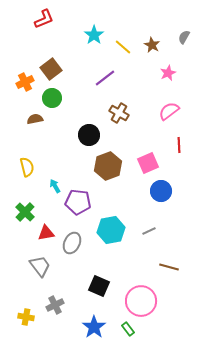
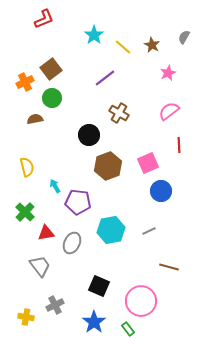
blue star: moved 5 px up
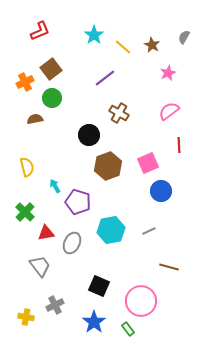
red L-shape: moved 4 px left, 12 px down
purple pentagon: rotated 10 degrees clockwise
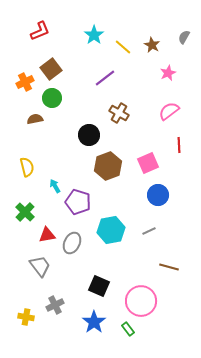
blue circle: moved 3 px left, 4 px down
red triangle: moved 1 px right, 2 px down
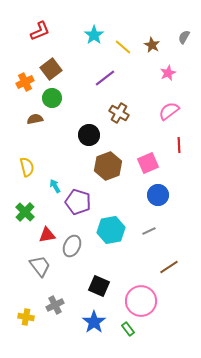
gray ellipse: moved 3 px down
brown line: rotated 48 degrees counterclockwise
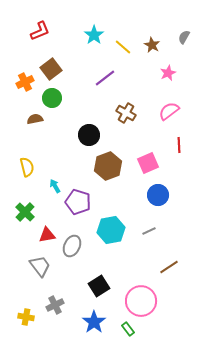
brown cross: moved 7 px right
black square: rotated 35 degrees clockwise
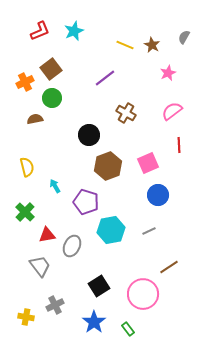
cyan star: moved 20 px left, 4 px up; rotated 12 degrees clockwise
yellow line: moved 2 px right, 2 px up; rotated 18 degrees counterclockwise
pink semicircle: moved 3 px right
purple pentagon: moved 8 px right
pink circle: moved 2 px right, 7 px up
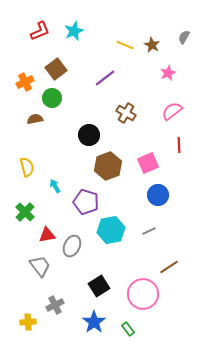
brown square: moved 5 px right
yellow cross: moved 2 px right, 5 px down; rotated 14 degrees counterclockwise
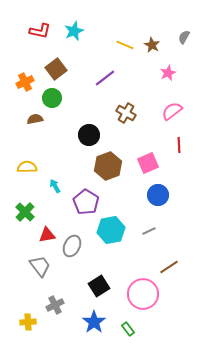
red L-shape: rotated 35 degrees clockwise
yellow semicircle: rotated 78 degrees counterclockwise
purple pentagon: rotated 15 degrees clockwise
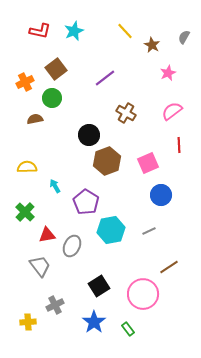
yellow line: moved 14 px up; rotated 24 degrees clockwise
brown hexagon: moved 1 px left, 5 px up
blue circle: moved 3 px right
